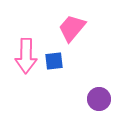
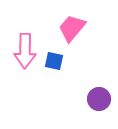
pink arrow: moved 1 px left, 5 px up
blue square: rotated 18 degrees clockwise
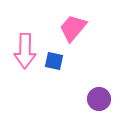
pink trapezoid: moved 1 px right
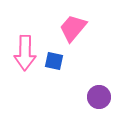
pink arrow: moved 2 px down
purple circle: moved 2 px up
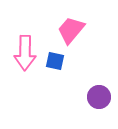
pink trapezoid: moved 2 px left, 2 px down
blue square: moved 1 px right
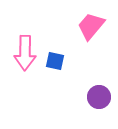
pink trapezoid: moved 20 px right, 4 px up
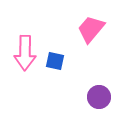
pink trapezoid: moved 3 px down
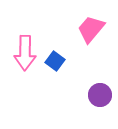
blue square: rotated 24 degrees clockwise
purple circle: moved 1 px right, 2 px up
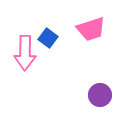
pink trapezoid: rotated 148 degrees counterclockwise
blue square: moved 7 px left, 23 px up
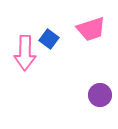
blue square: moved 1 px right, 1 px down
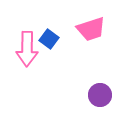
pink arrow: moved 2 px right, 4 px up
